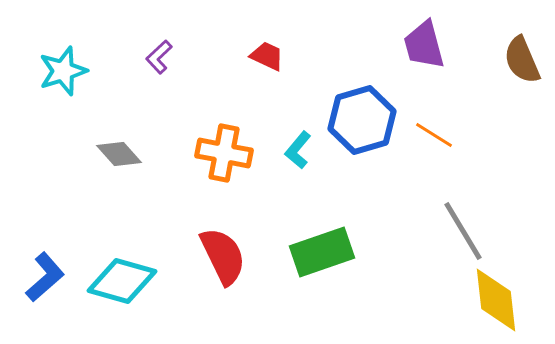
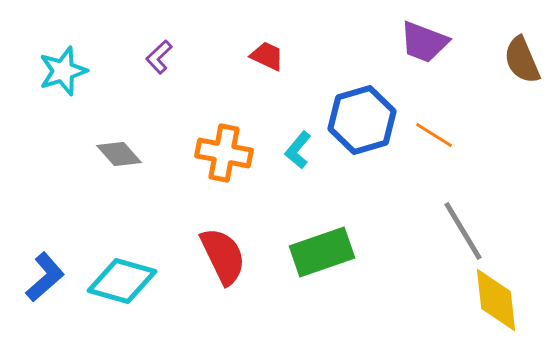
purple trapezoid: moved 3 px up; rotated 54 degrees counterclockwise
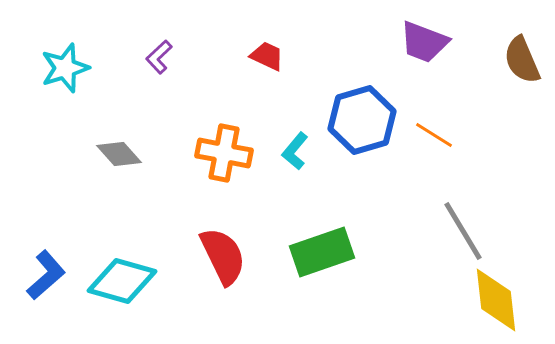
cyan star: moved 2 px right, 3 px up
cyan L-shape: moved 3 px left, 1 px down
blue L-shape: moved 1 px right, 2 px up
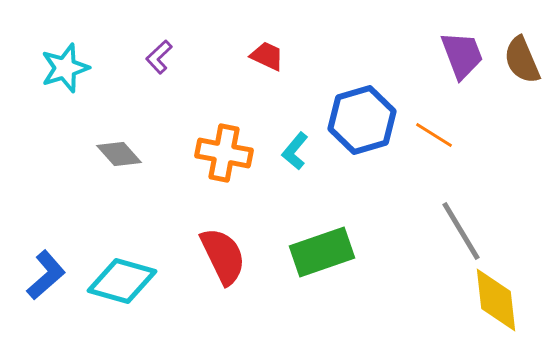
purple trapezoid: moved 38 px right, 13 px down; rotated 132 degrees counterclockwise
gray line: moved 2 px left
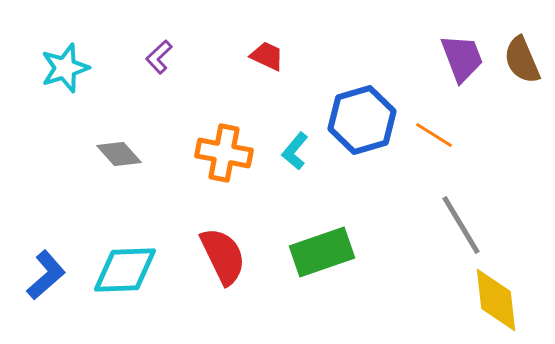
purple trapezoid: moved 3 px down
gray line: moved 6 px up
cyan diamond: moved 3 px right, 11 px up; rotated 18 degrees counterclockwise
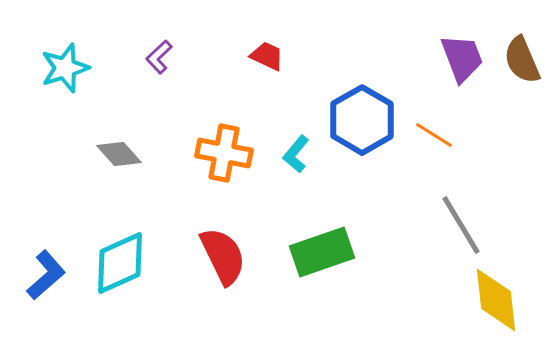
blue hexagon: rotated 14 degrees counterclockwise
cyan L-shape: moved 1 px right, 3 px down
cyan diamond: moved 5 px left, 7 px up; rotated 22 degrees counterclockwise
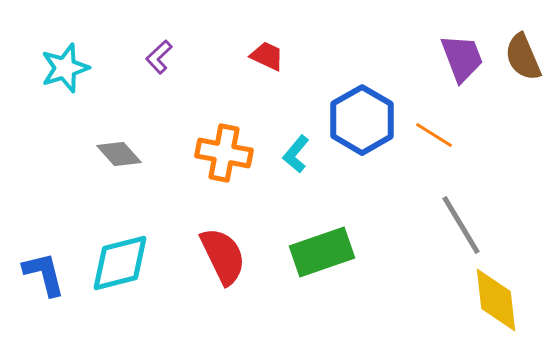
brown semicircle: moved 1 px right, 3 px up
cyan diamond: rotated 10 degrees clockwise
blue L-shape: moved 2 px left, 1 px up; rotated 63 degrees counterclockwise
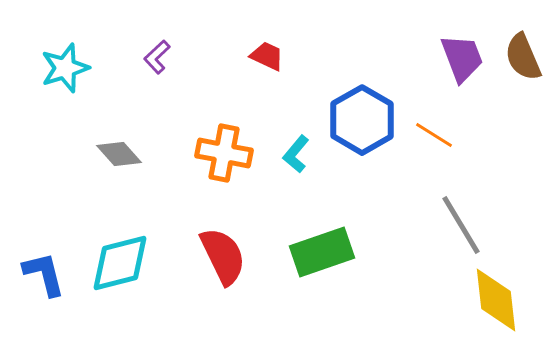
purple L-shape: moved 2 px left
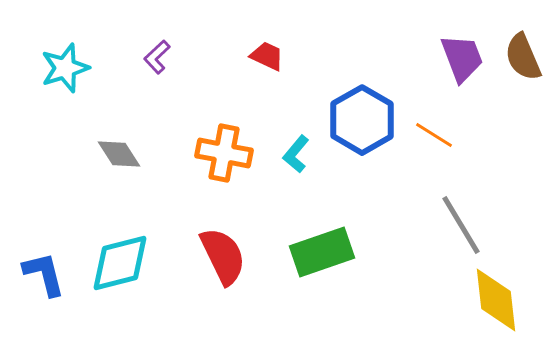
gray diamond: rotated 9 degrees clockwise
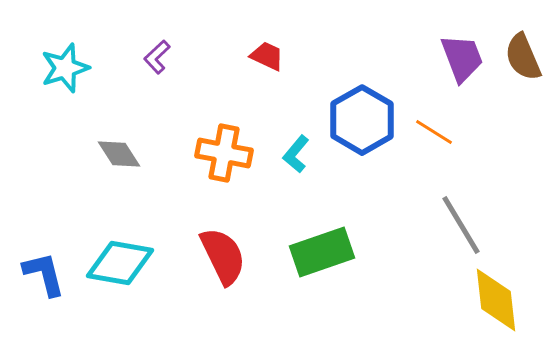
orange line: moved 3 px up
cyan diamond: rotated 24 degrees clockwise
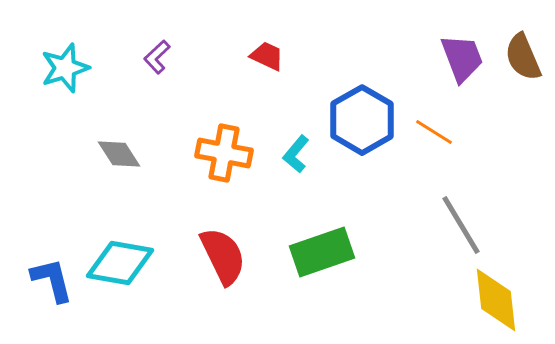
blue L-shape: moved 8 px right, 6 px down
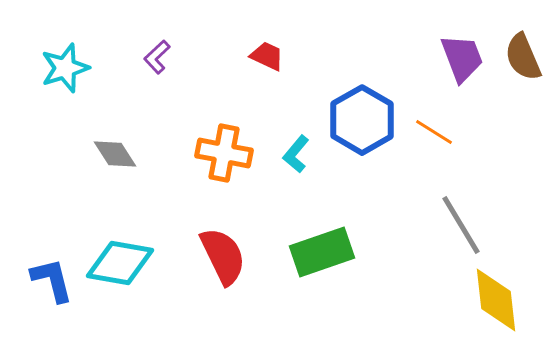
gray diamond: moved 4 px left
